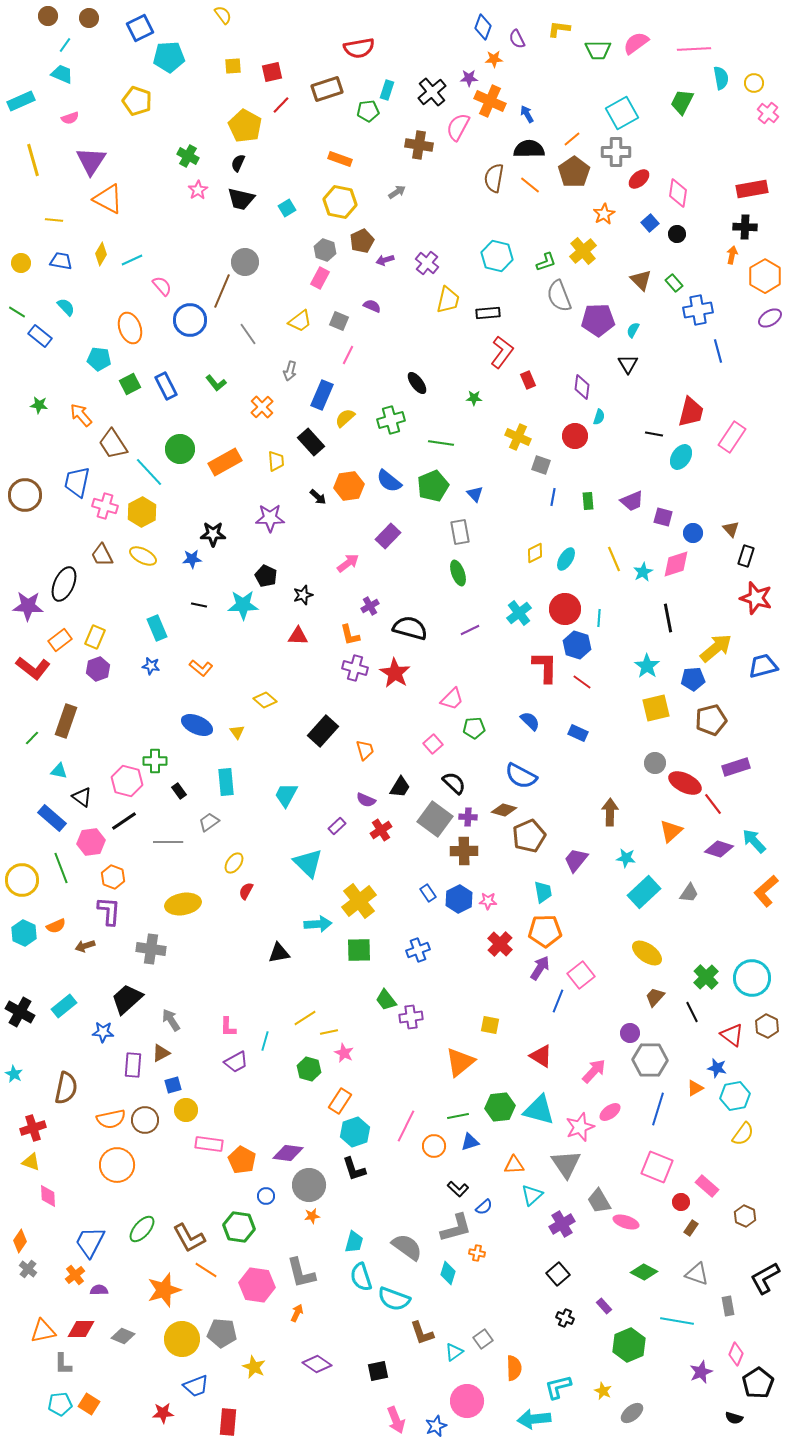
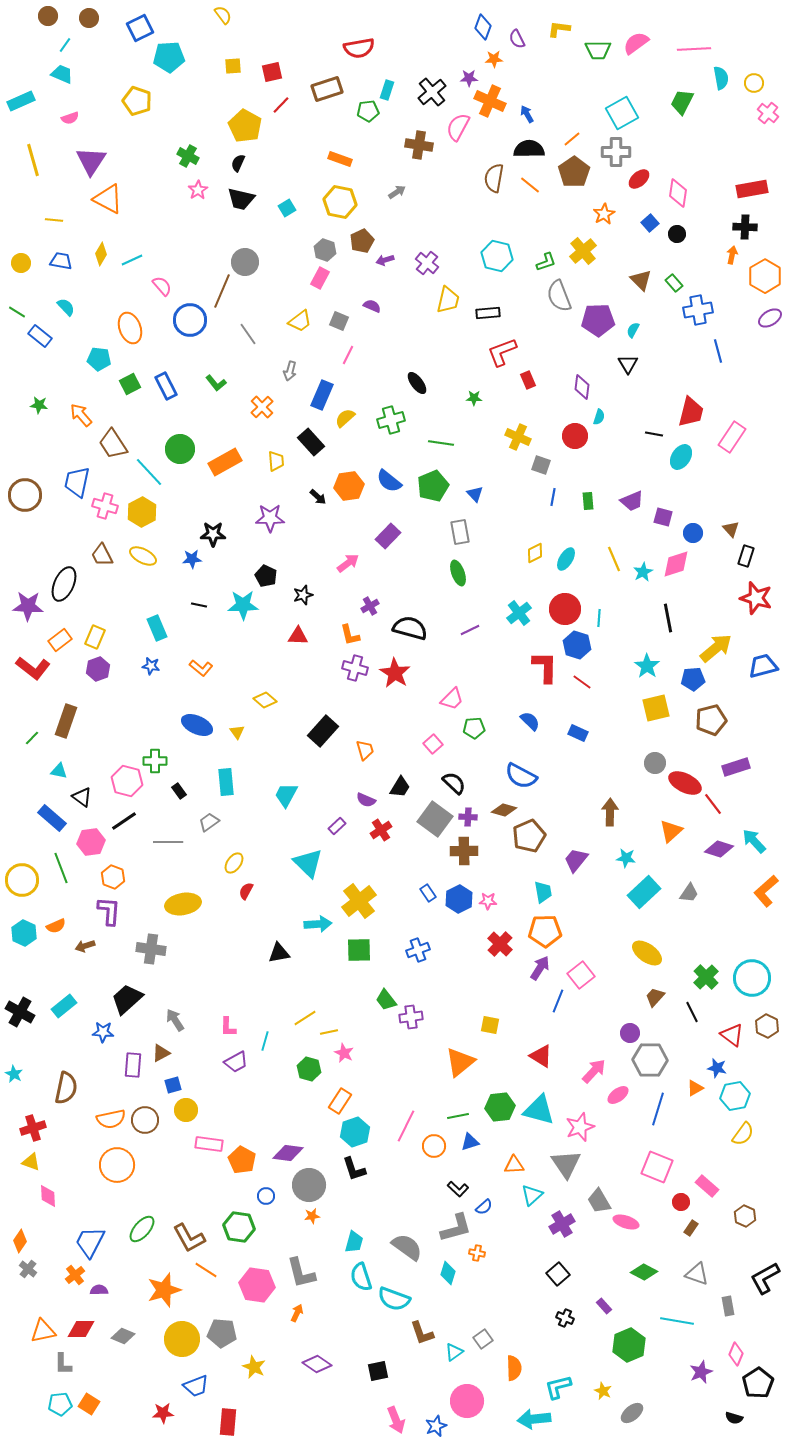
red L-shape at (502, 352): rotated 148 degrees counterclockwise
gray arrow at (171, 1020): moved 4 px right
pink ellipse at (610, 1112): moved 8 px right, 17 px up
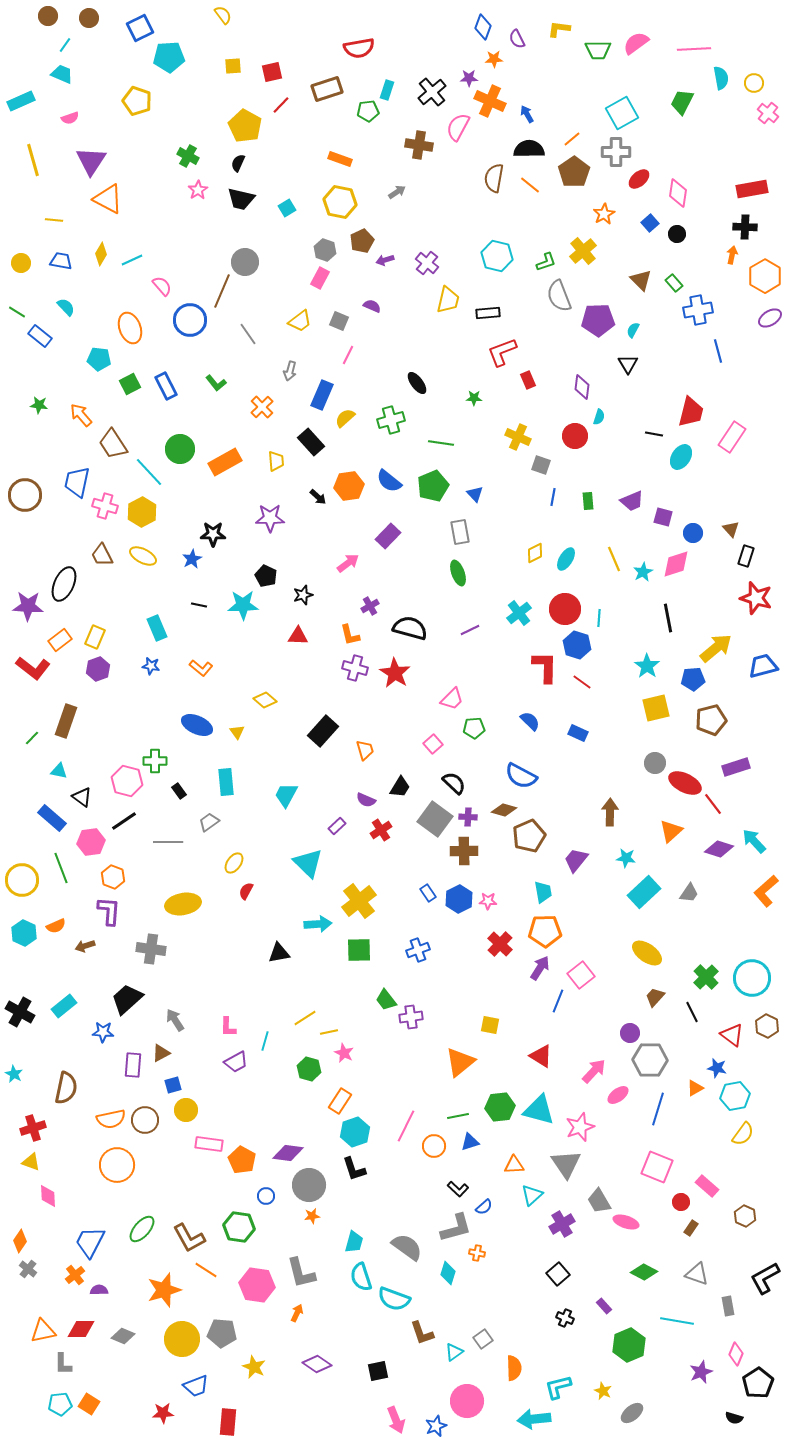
blue star at (192, 559): rotated 24 degrees counterclockwise
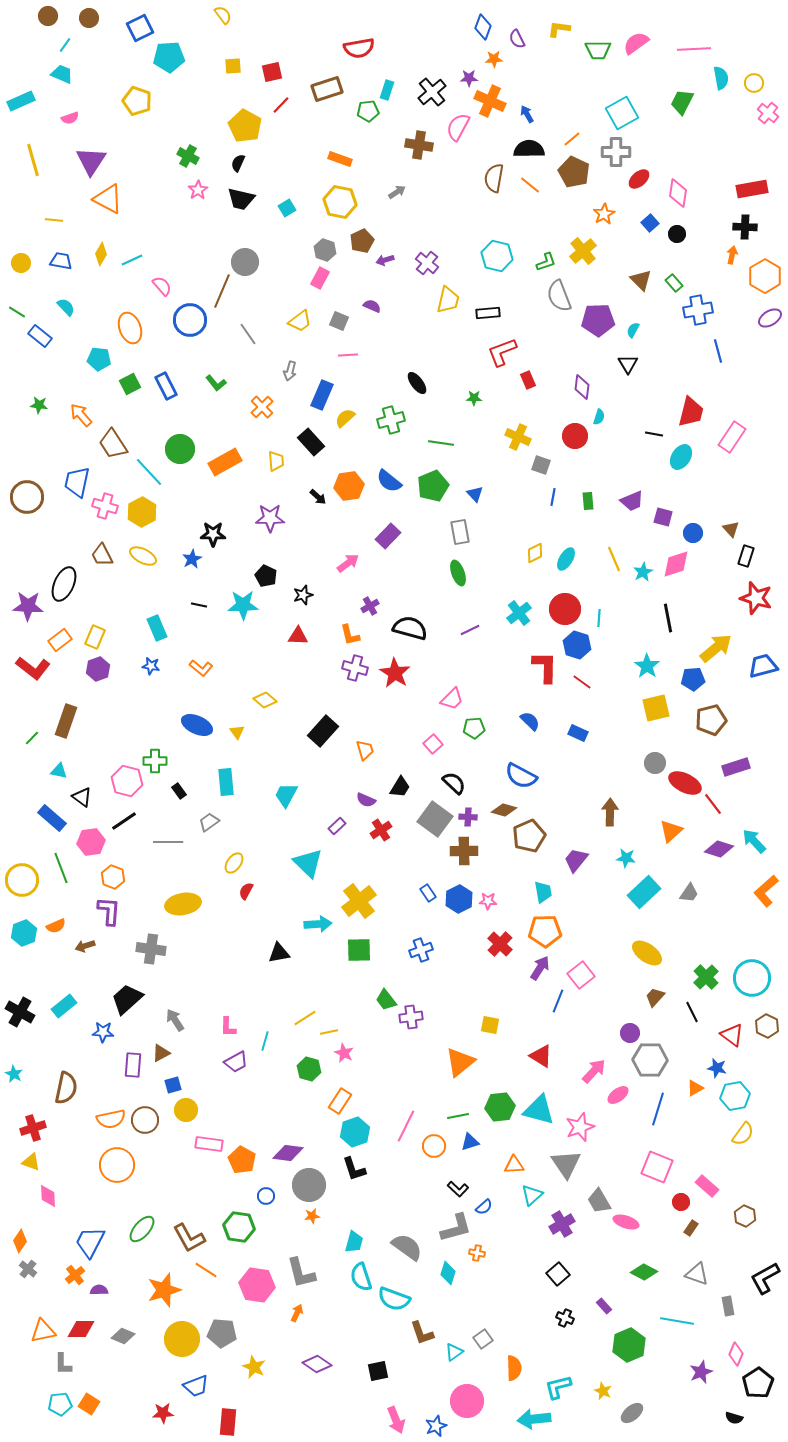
brown pentagon at (574, 172): rotated 12 degrees counterclockwise
pink line at (348, 355): rotated 60 degrees clockwise
brown circle at (25, 495): moved 2 px right, 2 px down
cyan hexagon at (24, 933): rotated 15 degrees clockwise
blue cross at (418, 950): moved 3 px right
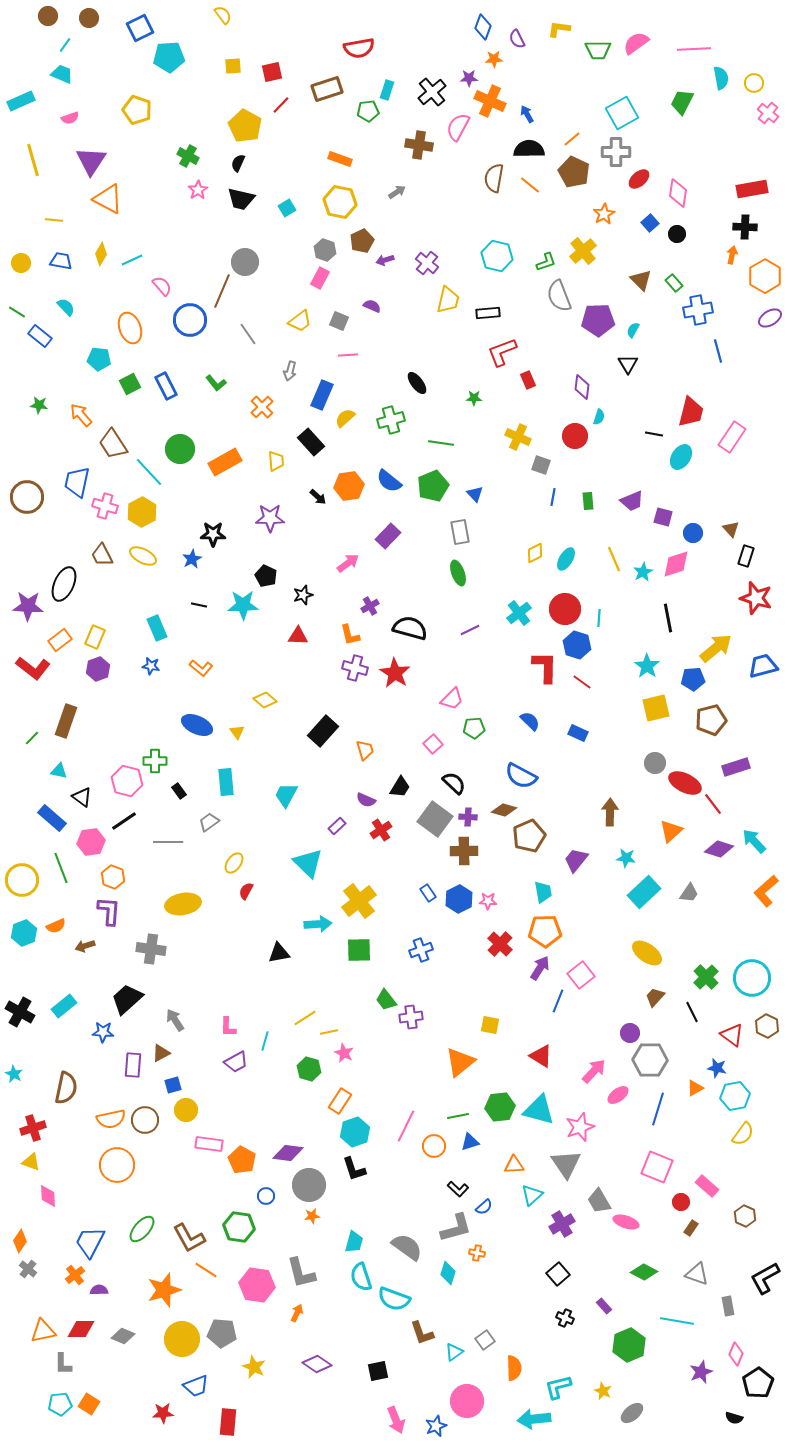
yellow pentagon at (137, 101): moved 9 px down
gray square at (483, 1339): moved 2 px right, 1 px down
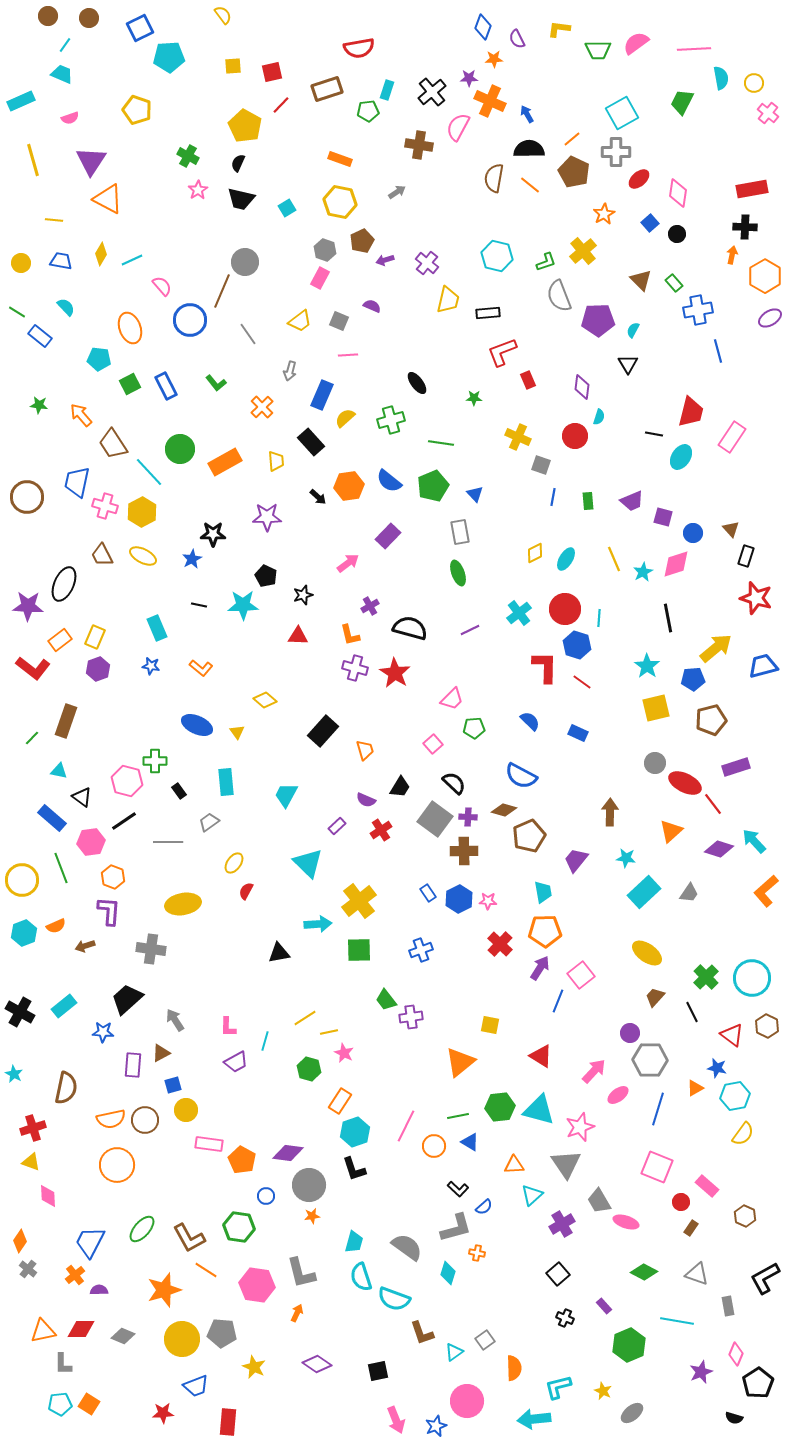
purple star at (270, 518): moved 3 px left, 1 px up
blue triangle at (470, 1142): rotated 48 degrees clockwise
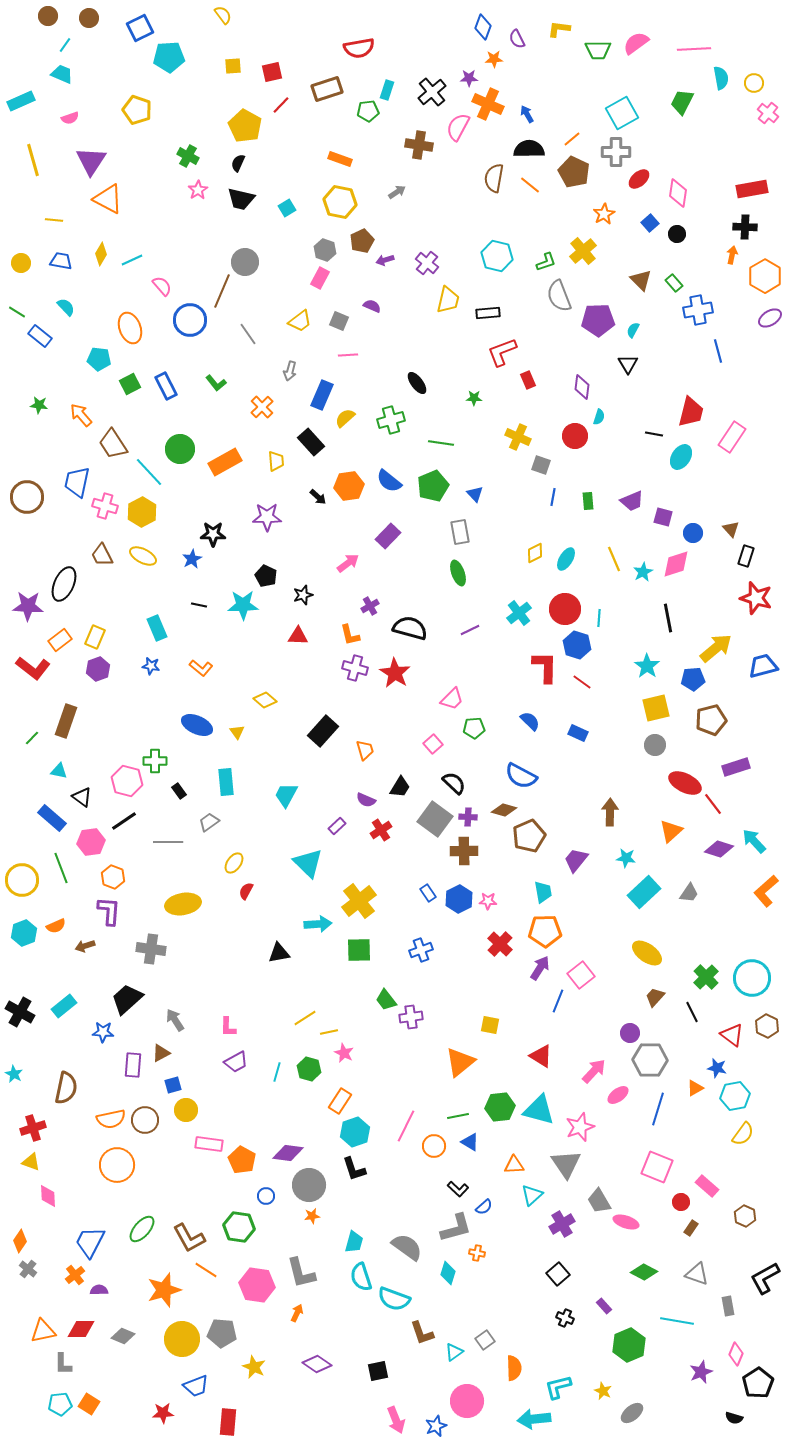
orange cross at (490, 101): moved 2 px left, 3 px down
gray circle at (655, 763): moved 18 px up
cyan line at (265, 1041): moved 12 px right, 31 px down
